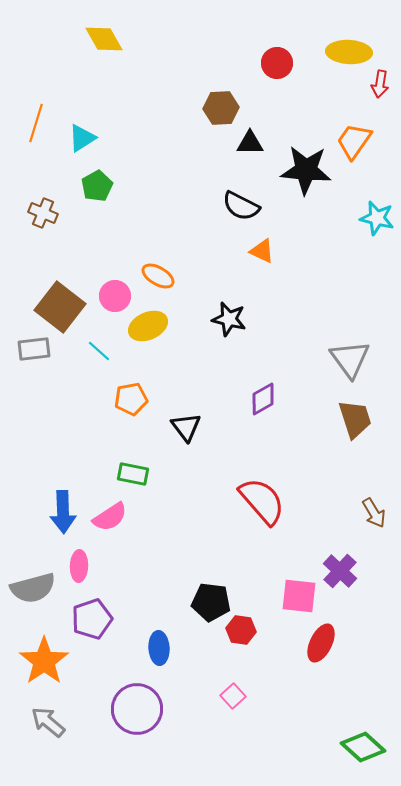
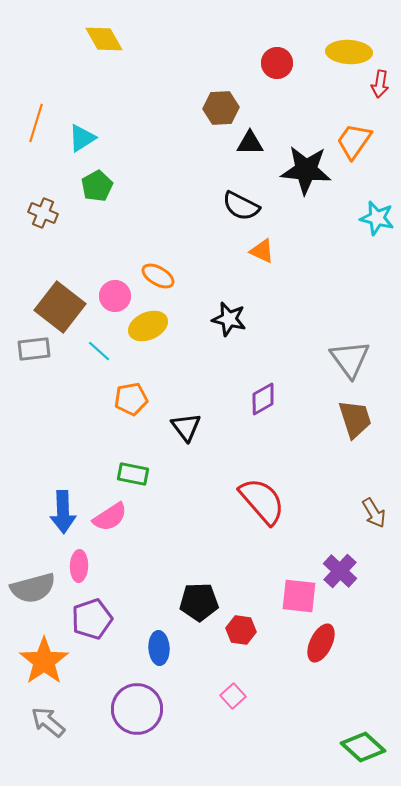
black pentagon at (211, 602): moved 12 px left; rotated 9 degrees counterclockwise
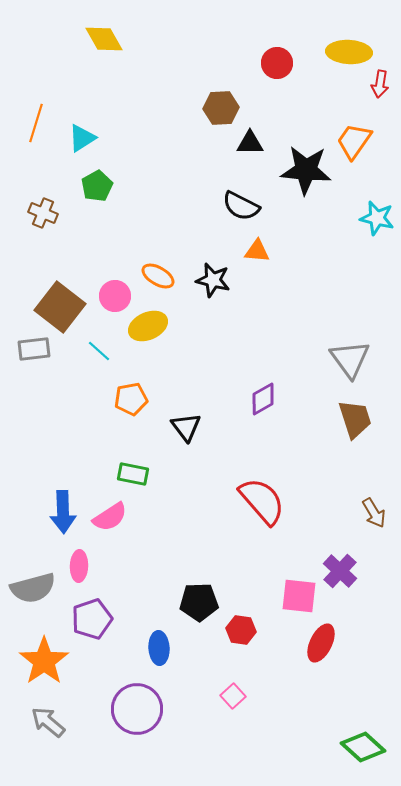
orange triangle at (262, 251): moved 5 px left; rotated 20 degrees counterclockwise
black star at (229, 319): moved 16 px left, 39 px up
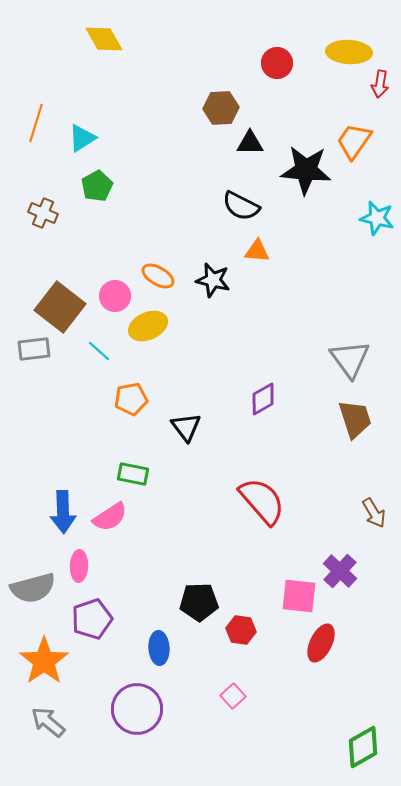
green diamond at (363, 747): rotated 72 degrees counterclockwise
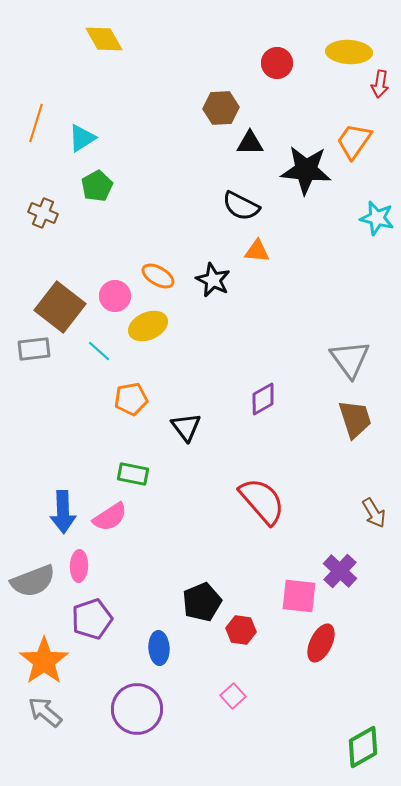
black star at (213, 280): rotated 12 degrees clockwise
gray semicircle at (33, 588): moved 7 px up; rotated 6 degrees counterclockwise
black pentagon at (199, 602): moved 3 px right; rotated 21 degrees counterclockwise
gray arrow at (48, 722): moved 3 px left, 10 px up
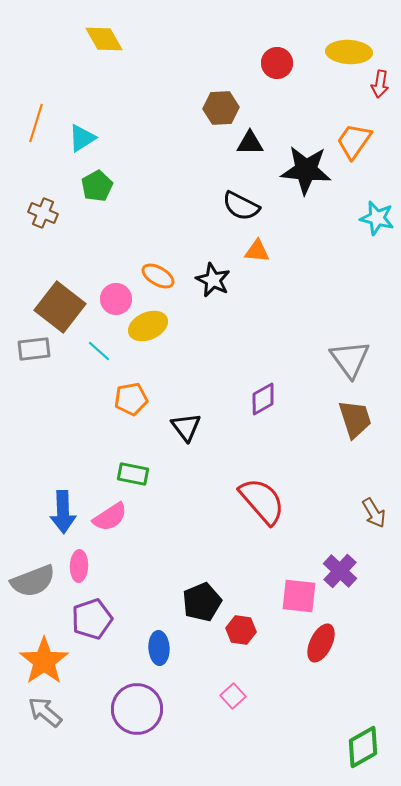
pink circle at (115, 296): moved 1 px right, 3 px down
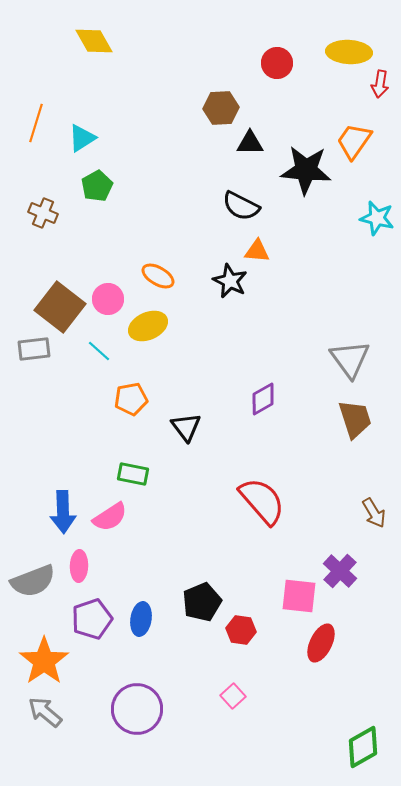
yellow diamond at (104, 39): moved 10 px left, 2 px down
black star at (213, 280): moved 17 px right, 1 px down
pink circle at (116, 299): moved 8 px left
blue ellipse at (159, 648): moved 18 px left, 29 px up; rotated 12 degrees clockwise
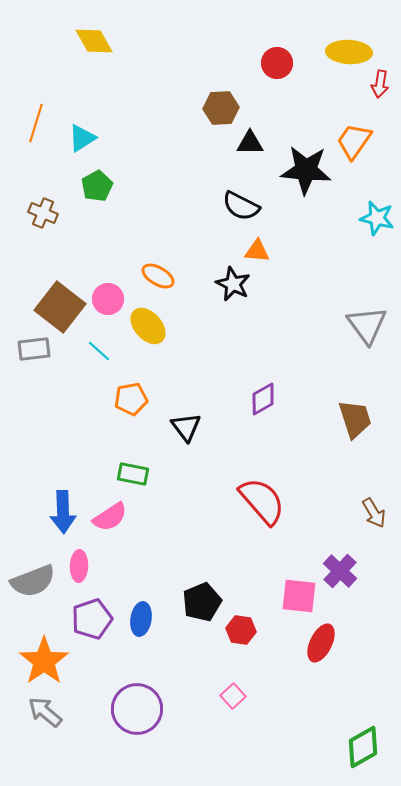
black star at (230, 281): moved 3 px right, 3 px down
yellow ellipse at (148, 326): rotated 72 degrees clockwise
gray triangle at (350, 359): moved 17 px right, 34 px up
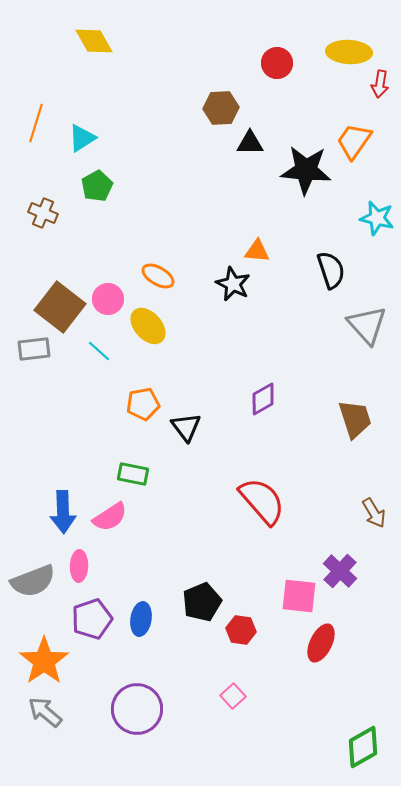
black semicircle at (241, 206): moved 90 px right, 64 px down; rotated 135 degrees counterclockwise
gray triangle at (367, 325): rotated 6 degrees counterclockwise
orange pentagon at (131, 399): moved 12 px right, 5 px down
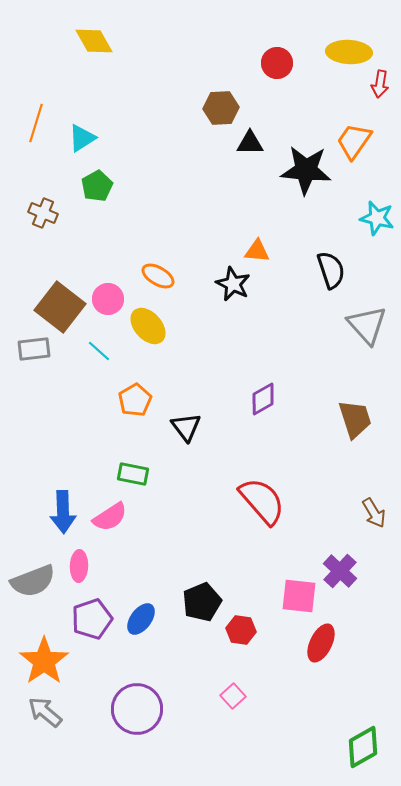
orange pentagon at (143, 404): moved 8 px left, 4 px up; rotated 20 degrees counterclockwise
blue ellipse at (141, 619): rotated 28 degrees clockwise
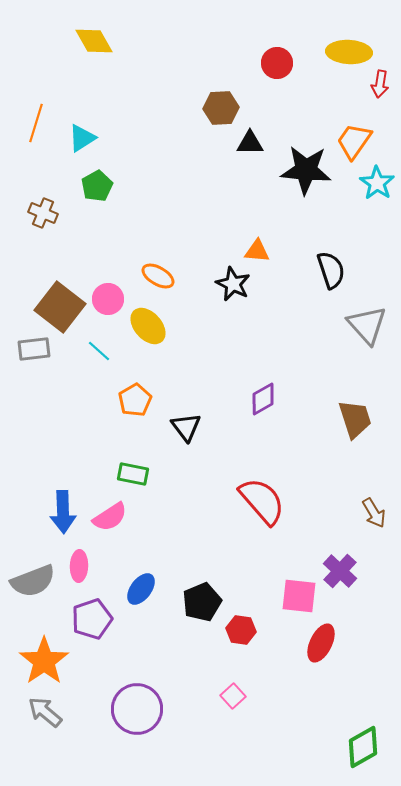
cyan star at (377, 218): moved 35 px up; rotated 20 degrees clockwise
blue ellipse at (141, 619): moved 30 px up
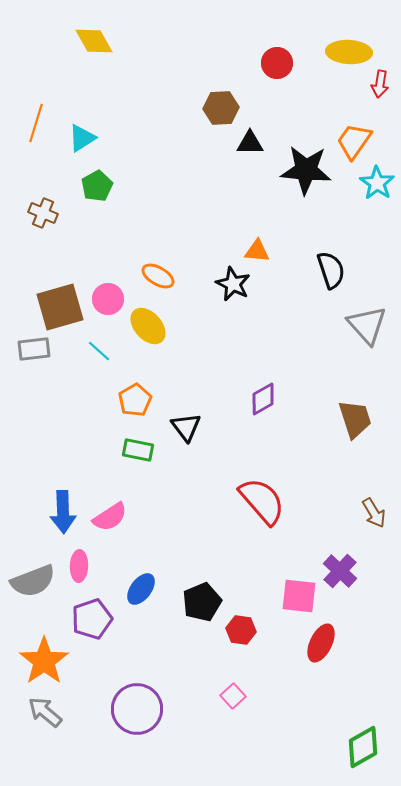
brown square at (60, 307): rotated 36 degrees clockwise
green rectangle at (133, 474): moved 5 px right, 24 px up
